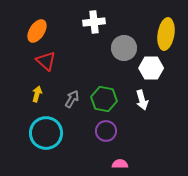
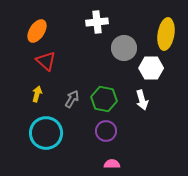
white cross: moved 3 px right
pink semicircle: moved 8 px left
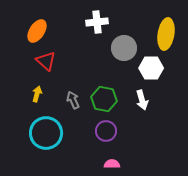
gray arrow: moved 1 px right, 1 px down; rotated 54 degrees counterclockwise
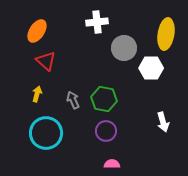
white arrow: moved 21 px right, 22 px down
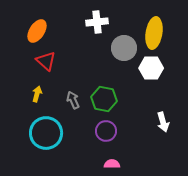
yellow ellipse: moved 12 px left, 1 px up
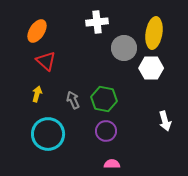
white arrow: moved 2 px right, 1 px up
cyan circle: moved 2 px right, 1 px down
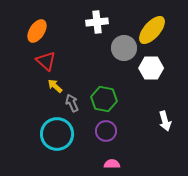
yellow ellipse: moved 2 px left, 3 px up; rotated 32 degrees clockwise
yellow arrow: moved 18 px right, 8 px up; rotated 63 degrees counterclockwise
gray arrow: moved 1 px left, 3 px down
cyan circle: moved 9 px right
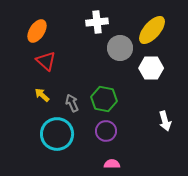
gray circle: moved 4 px left
yellow arrow: moved 13 px left, 9 px down
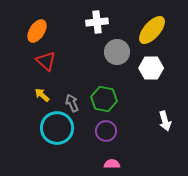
gray circle: moved 3 px left, 4 px down
cyan circle: moved 6 px up
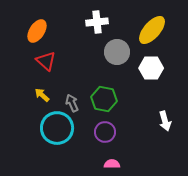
purple circle: moved 1 px left, 1 px down
